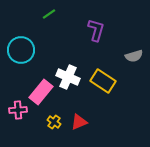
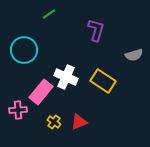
cyan circle: moved 3 px right
gray semicircle: moved 1 px up
white cross: moved 2 px left
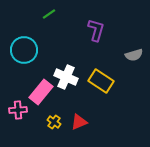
yellow rectangle: moved 2 px left
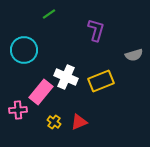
yellow rectangle: rotated 55 degrees counterclockwise
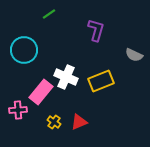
gray semicircle: rotated 42 degrees clockwise
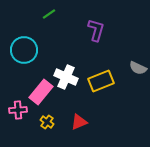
gray semicircle: moved 4 px right, 13 px down
yellow cross: moved 7 px left
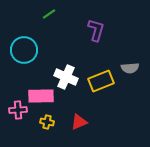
gray semicircle: moved 8 px left; rotated 30 degrees counterclockwise
pink rectangle: moved 4 px down; rotated 50 degrees clockwise
yellow cross: rotated 24 degrees counterclockwise
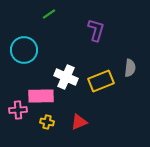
gray semicircle: rotated 78 degrees counterclockwise
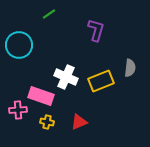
cyan circle: moved 5 px left, 5 px up
pink rectangle: rotated 20 degrees clockwise
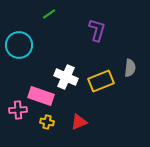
purple L-shape: moved 1 px right
